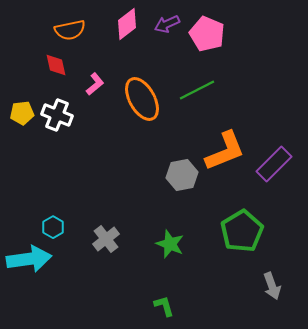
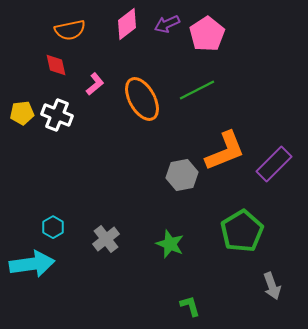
pink pentagon: rotated 16 degrees clockwise
cyan arrow: moved 3 px right, 5 px down
green L-shape: moved 26 px right
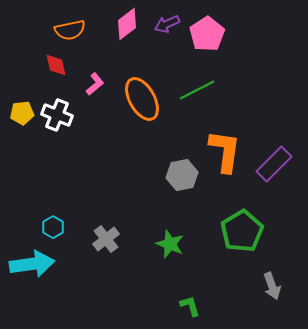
orange L-shape: rotated 60 degrees counterclockwise
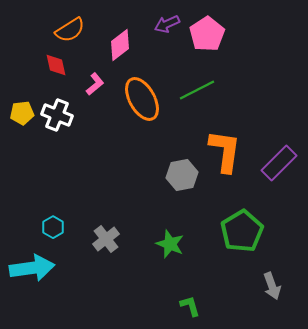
pink diamond: moved 7 px left, 21 px down
orange semicircle: rotated 20 degrees counterclockwise
purple rectangle: moved 5 px right, 1 px up
cyan arrow: moved 4 px down
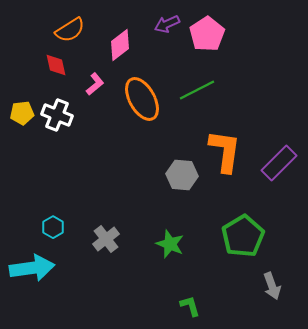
gray hexagon: rotated 16 degrees clockwise
green pentagon: moved 1 px right, 5 px down
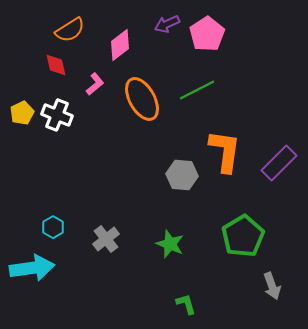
yellow pentagon: rotated 20 degrees counterclockwise
green L-shape: moved 4 px left, 2 px up
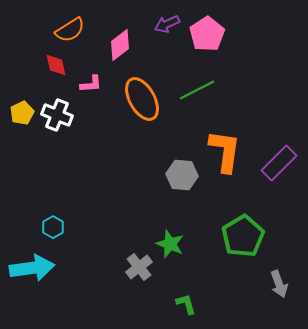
pink L-shape: moved 4 px left; rotated 35 degrees clockwise
gray cross: moved 33 px right, 28 px down
gray arrow: moved 7 px right, 2 px up
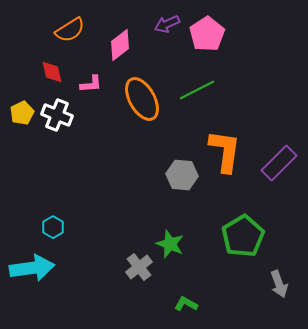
red diamond: moved 4 px left, 7 px down
green L-shape: rotated 45 degrees counterclockwise
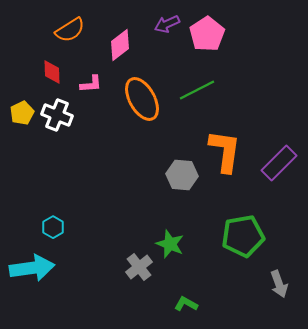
red diamond: rotated 10 degrees clockwise
green pentagon: rotated 21 degrees clockwise
